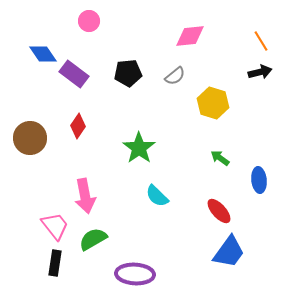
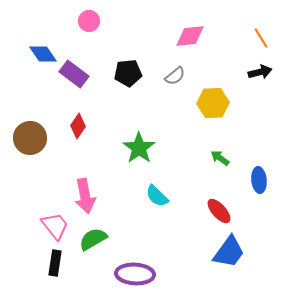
orange line: moved 3 px up
yellow hexagon: rotated 20 degrees counterclockwise
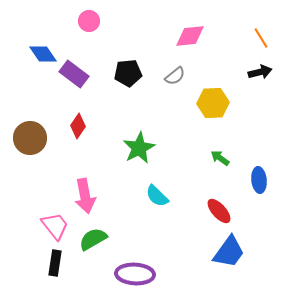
green star: rotated 8 degrees clockwise
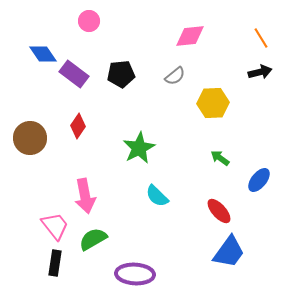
black pentagon: moved 7 px left, 1 px down
blue ellipse: rotated 45 degrees clockwise
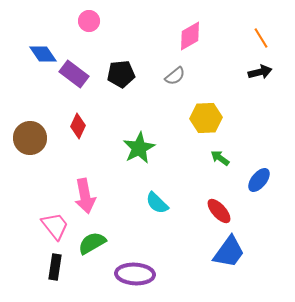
pink diamond: rotated 24 degrees counterclockwise
yellow hexagon: moved 7 px left, 15 px down
red diamond: rotated 10 degrees counterclockwise
cyan semicircle: moved 7 px down
green semicircle: moved 1 px left, 4 px down
black rectangle: moved 4 px down
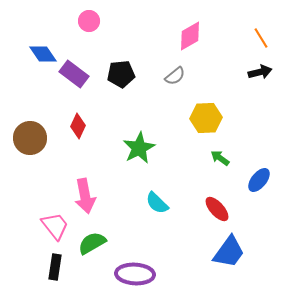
red ellipse: moved 2 px left, 2 px up
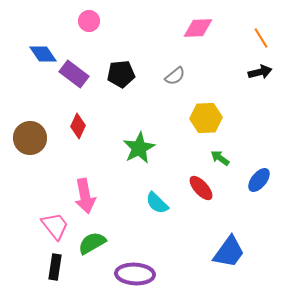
pink diamond: moved 8 px right, 8 px up; rotated 28 degrees clockwise
red ellipse: moved 16 px left, 21 px up
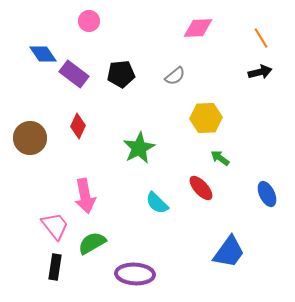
blue ellipse: moved 8 px right, 14 px down; rotated 65 degrees counterclockwise
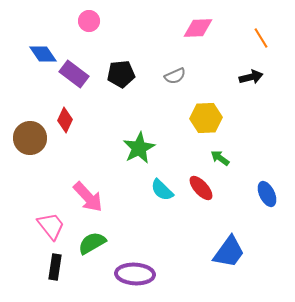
black arrow: moved 9 px left, 5 px down
gray semicircle: rotated 15 degrees clockwise
red diamond: moved 13 px left, 6 px up
pink arrow: moved 3 px right, 1 px down; rotated 32 degrees counterclockwise
cyan semicircle: moved 5 px right, 13 px up
pink trapezoid: moved 4 px left
